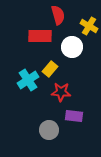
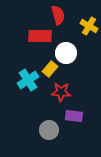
white circle: moved 6 px left, 6 px down
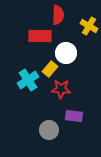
red semicircle: rotated 18 degrees clockwise
red star: moved 3 px up
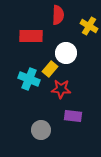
red rectangle: moved 9 px left
cyan cross: moved 1 px right, 1 px up; rotated 35 degrees counterclockwise
purple rectangle: moved 1 px left
gray circle: moved 8 px left
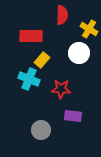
red semicircle: moved 4 px right
yellow cross: moved 3 px down
white circle: moved 13 px right
yellow rectangle: moved 8 px left, 9 px up
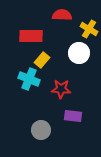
red semicircle: rotated 90 degrees counterclockwise
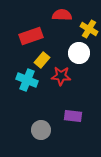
red rectangle: rotated 20 degrees counterclockwise
cyan cross: moved 2 px left, 1 px down
red star: moved 13 px up
